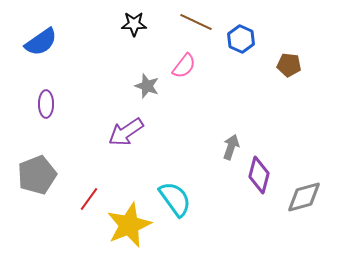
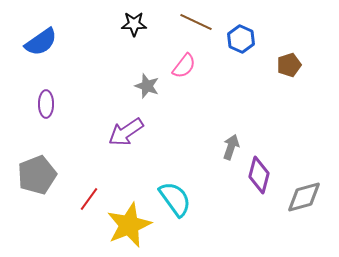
brown pentagon: rotated 25 degrees counterclockwise
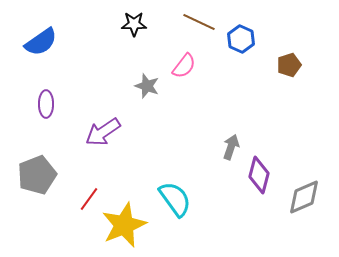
brown line: moved 3 px right
purple arrow: moved 23 px left
gray diamond: rotated 9 degrees counterclockwise
yellow star: moved 5 px left
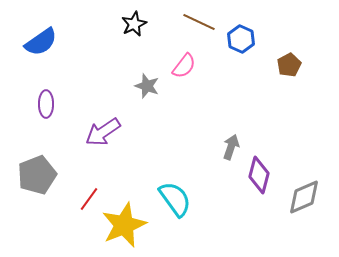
black star: rotated 25 degrees counterclockwise
brown pentagon: rotated 10 degrees counterclockwise
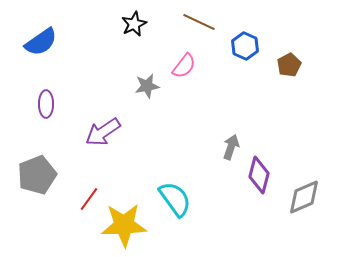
blue hexagon: moved 4 px right, 7 px down
gray star: rotated 30 degrees counterclockwise
yellow star: rotated 21 degrees clockwise
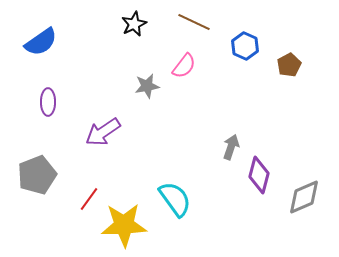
brown line: moved 5 px left
purple ellipse: moved 2 px right, 2 px up
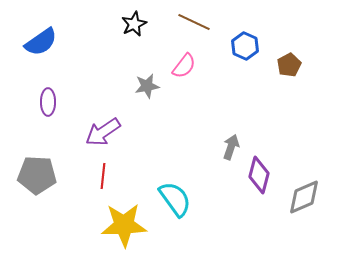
gray pentagon: rotated 24 degrees clockwise
red line: moved 14 px right, 23 px up; rotated 30 degrees counterclockwise
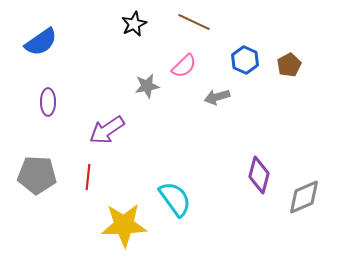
blue hexagon: moved 14 px down
pink semicircle: rotated 8 degrees clockwise
purple arrow: moved 4 px right, 2 px up
gray arrow: moved 14 px left, 50 px up; rotated 125 degrees counterclockwise
red line: moved 15 px left, 1 px down
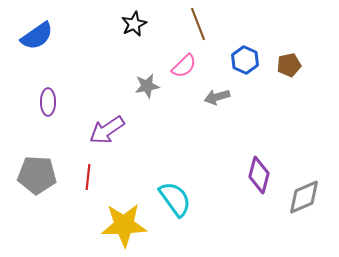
brown line: moved 4 px right, 2 px down; rotated 44 degrees clockwise
blue semicircle: moved 4 px left, 6 px up
brown pentagon: rotated 15 degrees clockwise
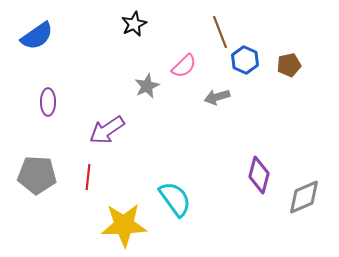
brown line: moved 22 px right, 8 px down
gray star: rotated 15 degrees counterclockwise
